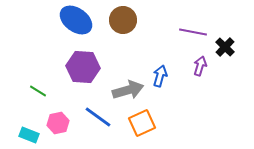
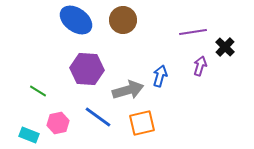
purple line: rotated 20 degrees counterclockwise
purple hexagon: moved 4 px right, 2 px down
orange square: rotated 12 degrees clockwise
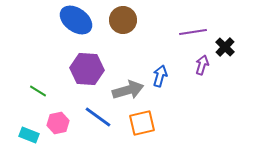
purple arrow: moved 2 px right, 1 px up
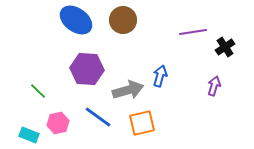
black cross: rotated 12 degrees clockwise
purple arrow: moved 12 px right, 21 px down
green line: rotated 12 degrees clockwise
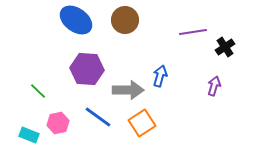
brown circle: moved 2 px right
gray arrow: rotated 16 degrees clockwise
orange square: rotated 20 degrees counterclockwise
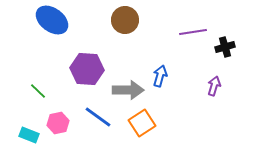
blue ellipse: moved 24 px left
black cross: rotated 18 degrees clockwise
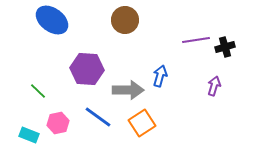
purple line: moved 3 px right, 8 px down
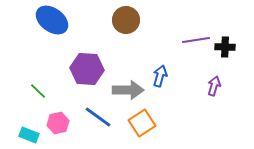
brown circle: moved 1 px right
black cross: rotated 18 degrees clockwise
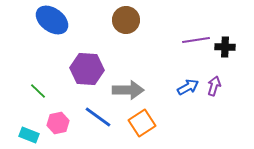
blue arrow: moved 28 px right, 11 px down; rotated 45 degrees clockwise
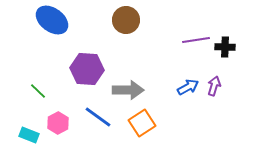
pink hexagon: rotated 15 degrees counterclockwise
